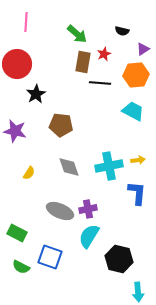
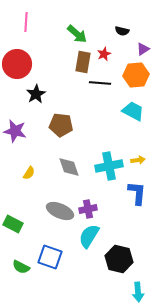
green rectangle: moved 4 px left, 9 px up
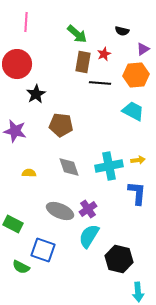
yellow semicircle: rotated 120 degrees counterclockwise
purple cross: rotated 24 degrees counterclockwise
blue square: moved 7 px left, 7 px up
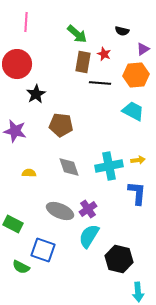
red star: rotated 24 degrees counterclockwise
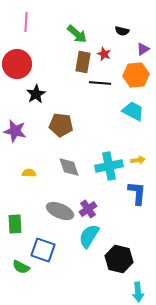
green rectangle: moved 2 px right; rotated 60 degrees clockwise
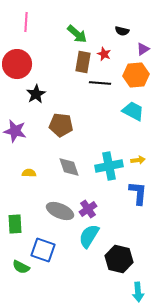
blue L-shape: moved 1 px right
